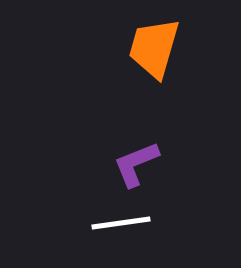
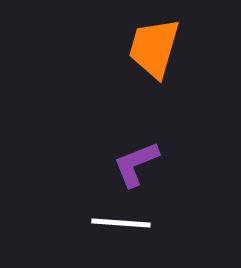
white line: rotated 12 degrees clockwise
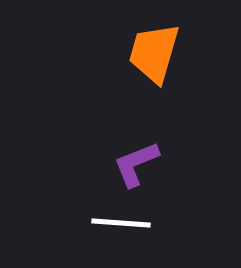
orange trapezoid: moved 5 px down
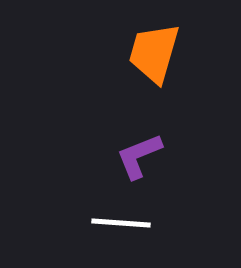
purple L-shape: moved 3 px right, 8 px up
